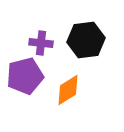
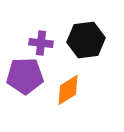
purple pentagon: rotated 12 degrees clockwise
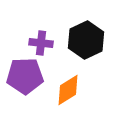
black hexagon: rotated 18 degrees counterclockwise
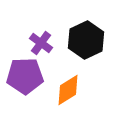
purple cross: rotated 30 degrees clockwise
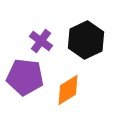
purple cross: moved 2 px up
purple pentagon: moved 1 px down; rotated 9 degrees clockwise
